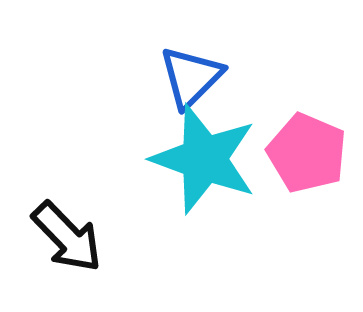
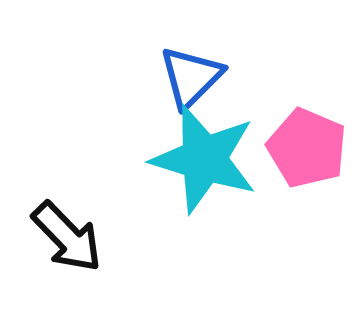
pink pentagon: moved 5 px up
cyan star: rotated 3 degrees counterclockwise
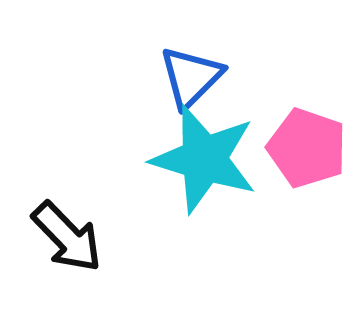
pink pentagon: rotated 4 degrees counterclockwise
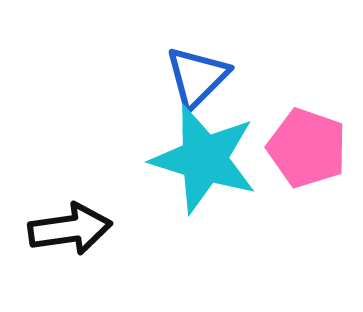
blue triangle: moved 6 px right
black arrow: moved 3 px right, 8 px up; rotated 54 degrees counterclockwise
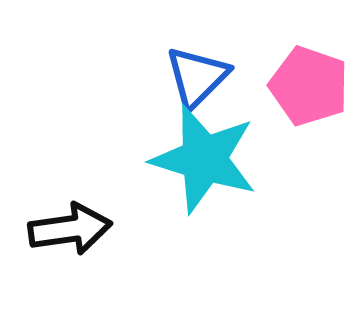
pink pentagon: moved 2 px right, 62 px up
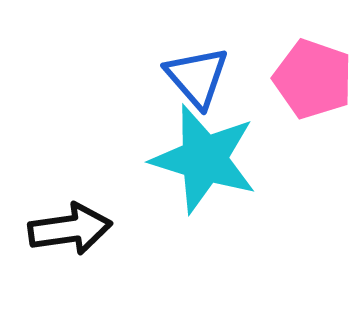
blue triangle: rotated 26 degrees counterclockwise
pink pentagon: moved 4 px right, 7 px up
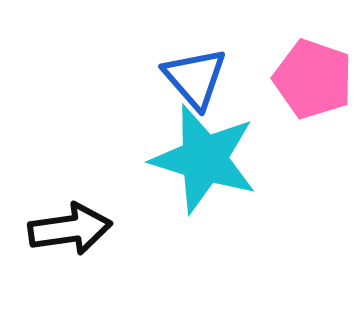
blue triangle: moved 2 px left, 1 px down
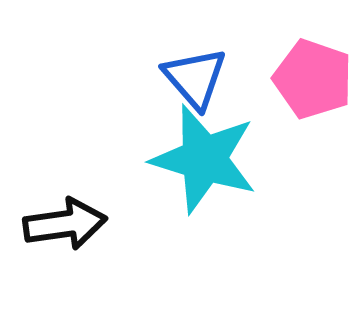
black arrow: moved 5 px left, 5 px up
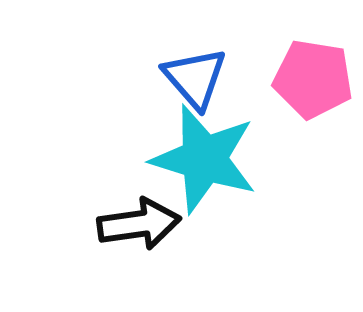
pink pentagon: rotated 10 degrees counterclockwise
black arrow: moved 74 px right
